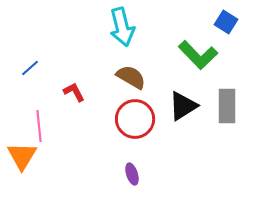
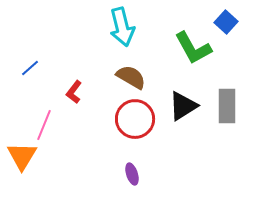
blue square: rotated 10 degrees clockwise
green L-shape: moved 5 px left, 7 px up; rotated 15 degrees clockwise
red L-shape: rotated 115 degrees counterclockwise
pink line: moved 5 px right, 1 px up; rotated 28 degrees clockwise
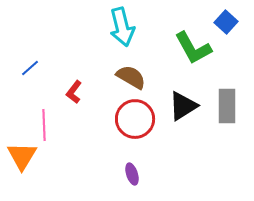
pink line: rotated 24 degrees counterclockwise
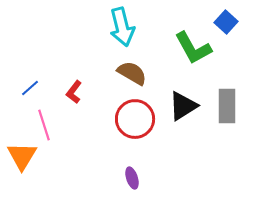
blue line: moved 20 px down
brown semicircle: moved 1 px right, 4 px up
pink line: rotated 16 degrees counterclockwise
purple ellipse: moved 4 px down
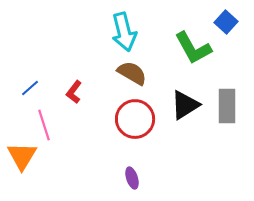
cyan arrow: moved 2 px right, 5 px down
black triangle: moved 2 px right, 1 px up
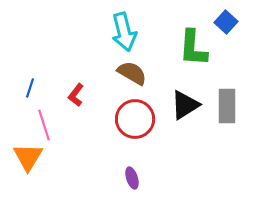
green L-shape: rotated 33 degrees clockwise
blue line: rotated 30 degrees counterclockwise
red L-shape: moved 2 px right, 3 px down
orange triangle: moved 6 px right, 1 px down
